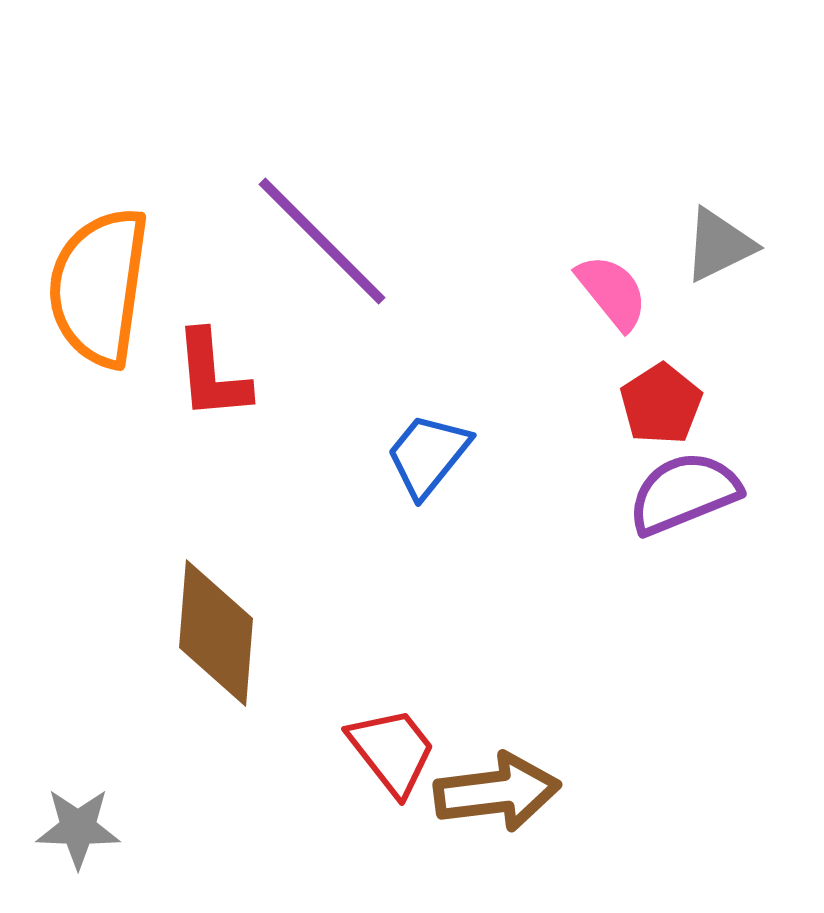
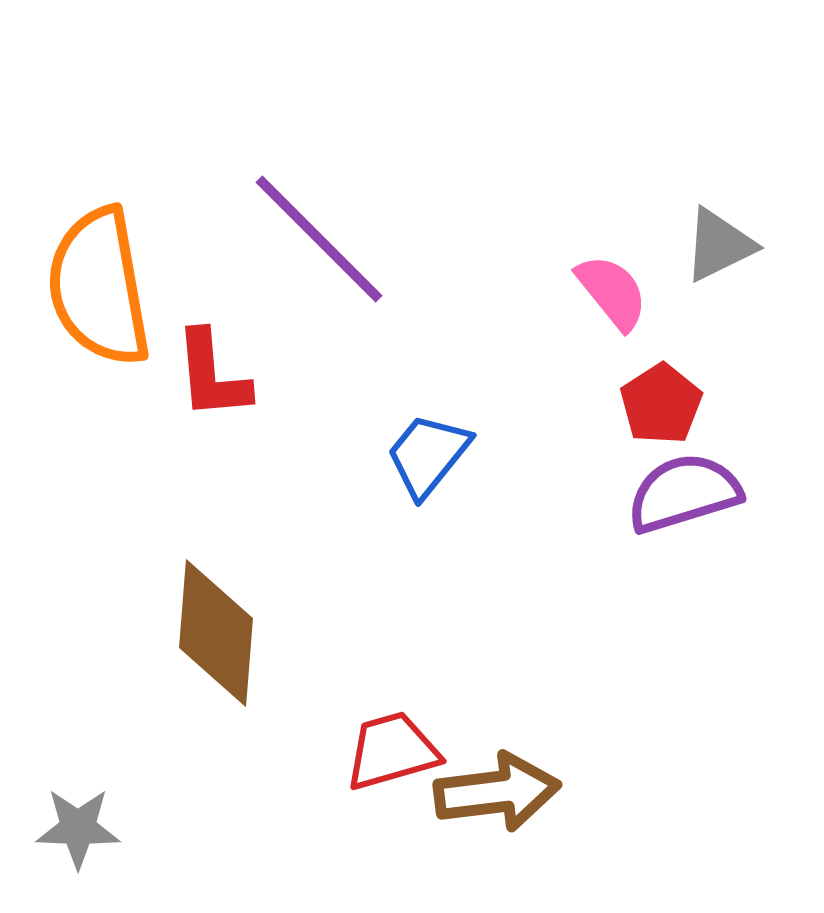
purple line: moved 3 px left, 2 px up
orange semicircle: rotated 18 degrees counterclockwise
purple semicircle: rotated 5 degrees clockwise
red trapezoid: rotated 68 degrees counterclockwise
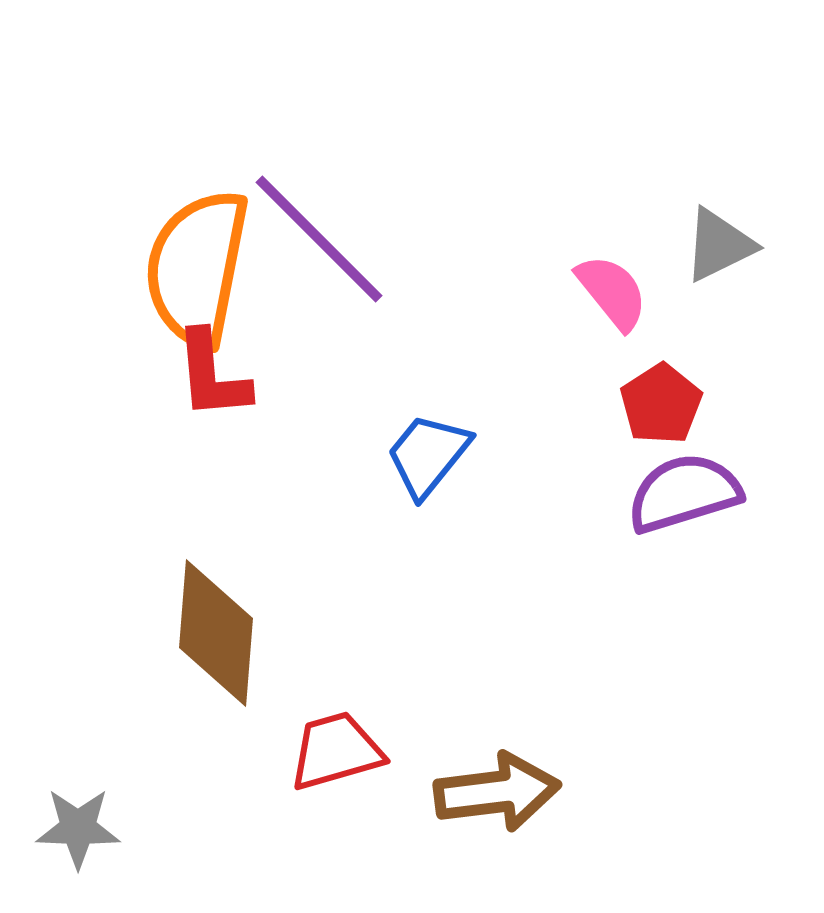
orange semicircle: moved 98 px right, 19 px up; rotated 21 degrees clockwise
red trapezoid: moved 56 px left
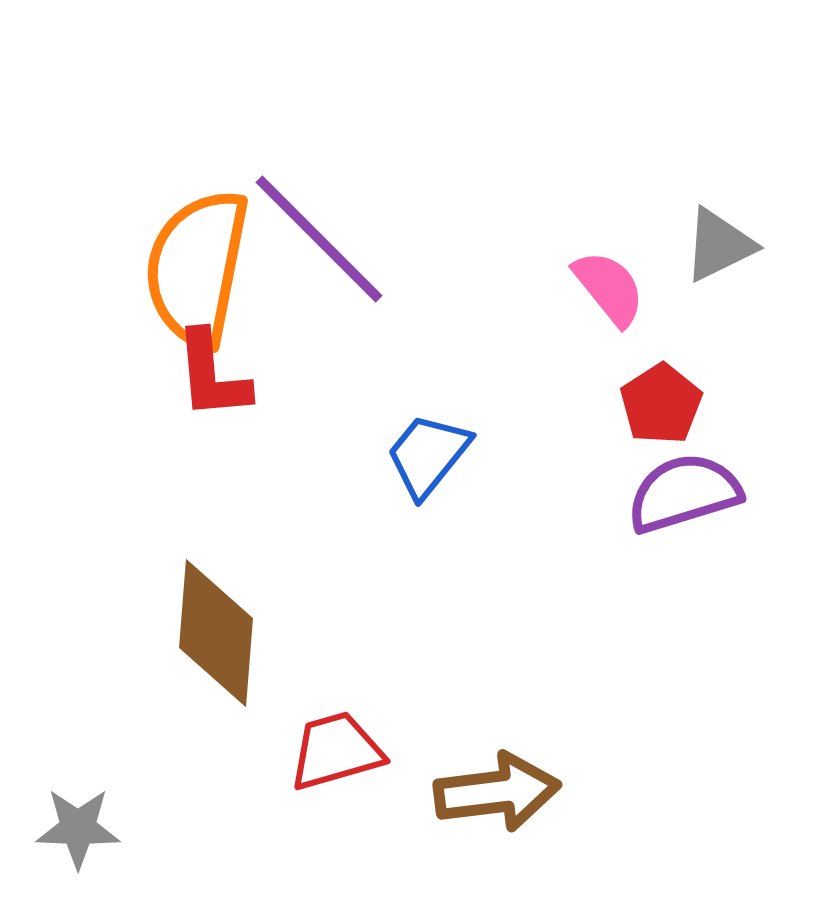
pink semicircle: moved 3 px left, 4 px up
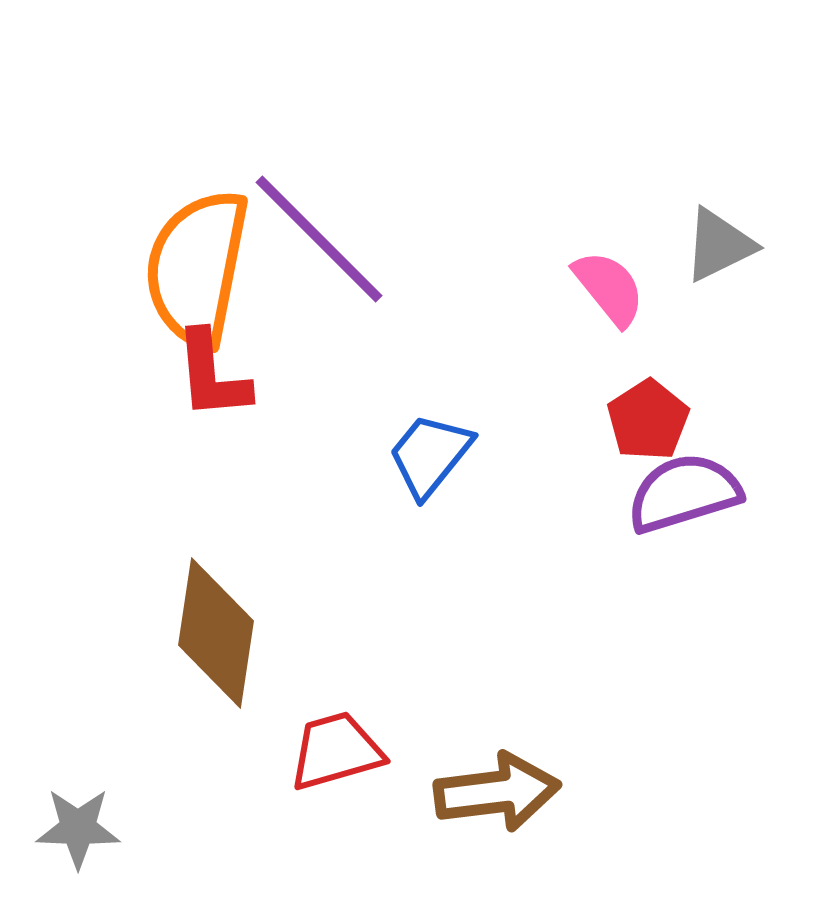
red pentagon: moved 13 px left, 16 px down
blue trapezoid: moved 2 px right
brown diamond: rotated 4 degrees clockwise
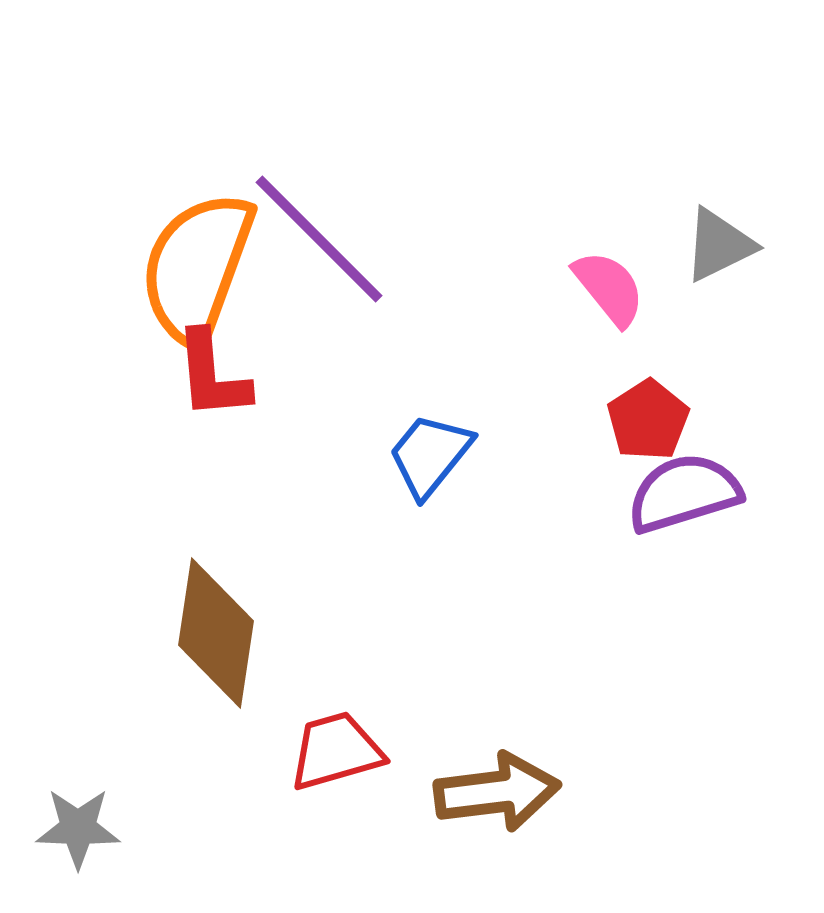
orange semicircle: rotated 9 degrees clockwise
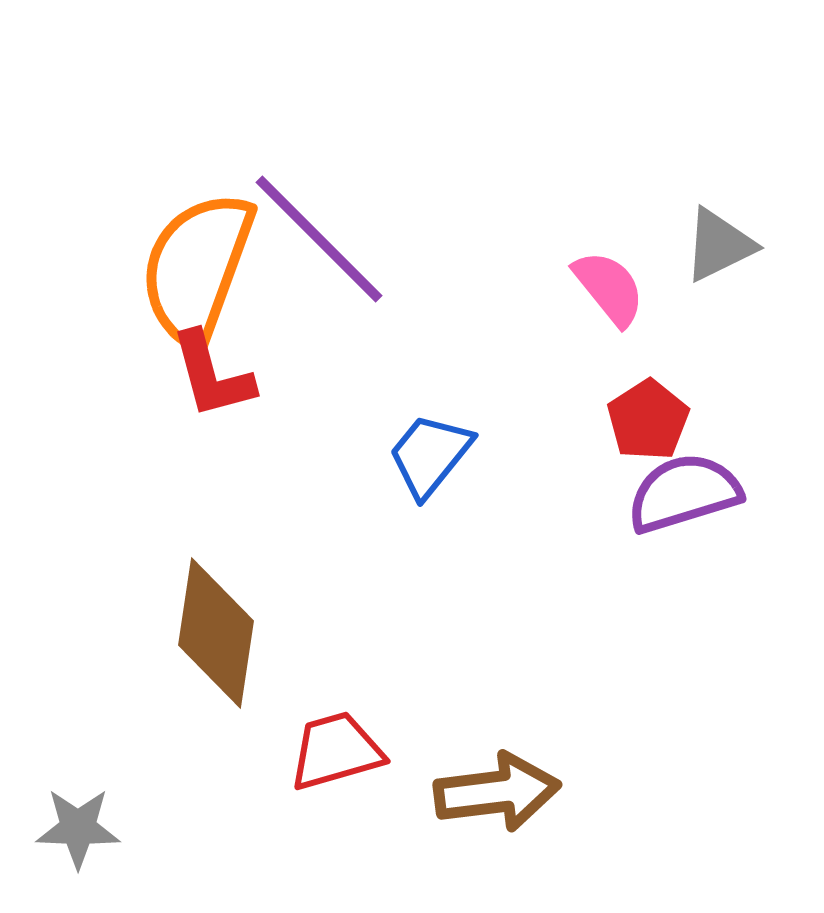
red L-shape: rotated 10 degrees counterclockwise
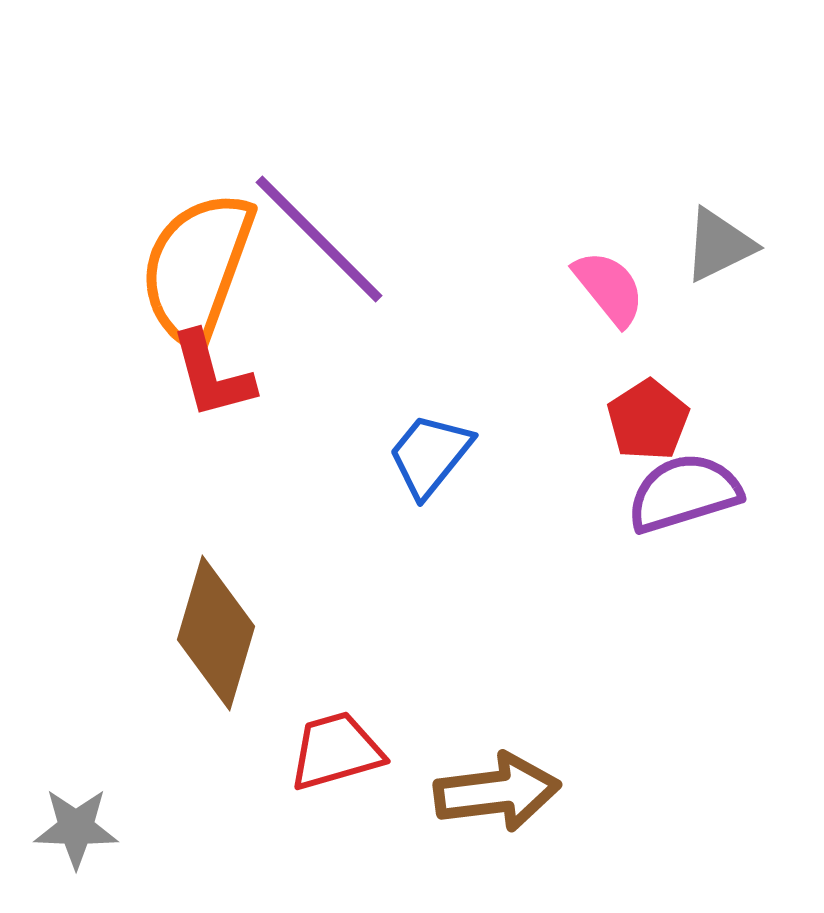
brown diamond: rotated 8 degrees clockwise
gray star: moved 2 px left
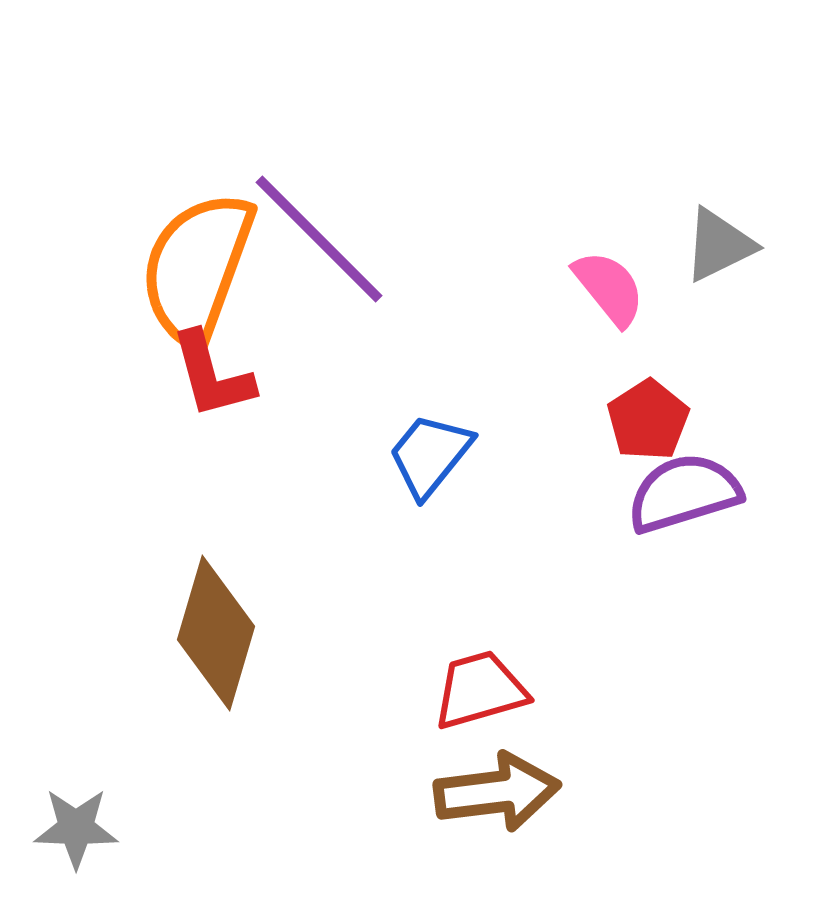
red trapezoid: moved 144 px right, 61 px up
